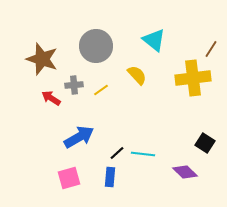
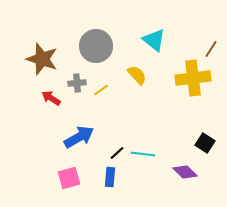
gray cross: moved 3 px right, 2 px up
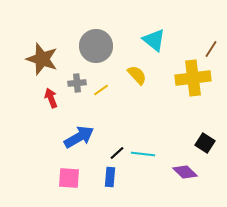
red arrow: rotated 36 degrees clockwise
pink square: rotated 20 degrees clockwise
